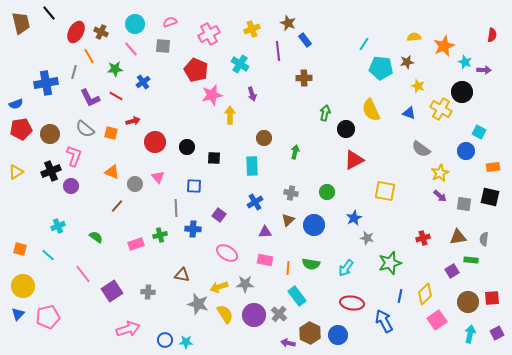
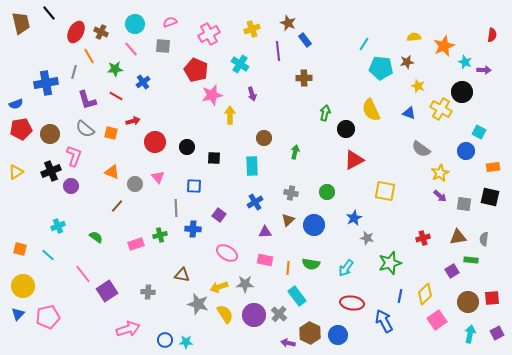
purple L-shape at (90, 98): moved 3 px left, 2 px down; rotated 10 degrees clockwise
purple square at (112, 291): moved 5 px left
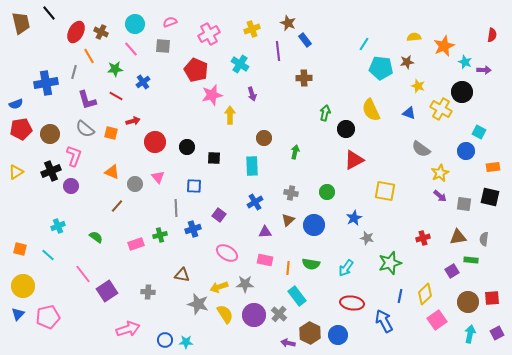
blue cross at (193, 229): rotated 21 degrees counterclockwise
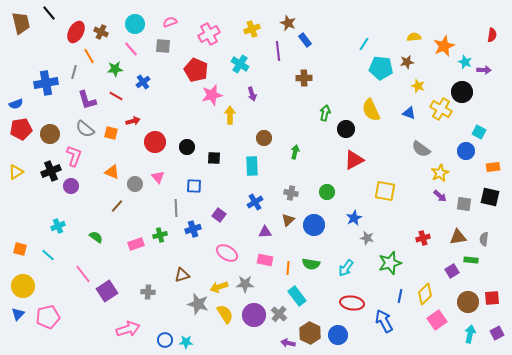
brown triangle at (182, 275): rotated 28 degrees counterclockwise
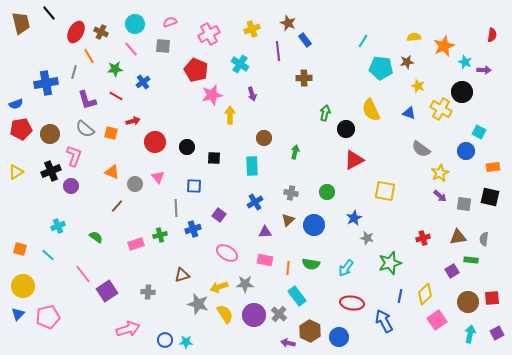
cyan line at (364, 44): moved 1 px left, 3 px up
brown hexagon at (310, 333): moved 2 px up
blue circle at (338, 335): moved 1 px right, 2 px down
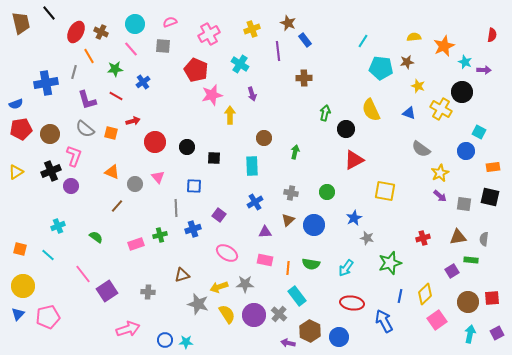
yellow semicircle at (225, 314): moved 2 px right
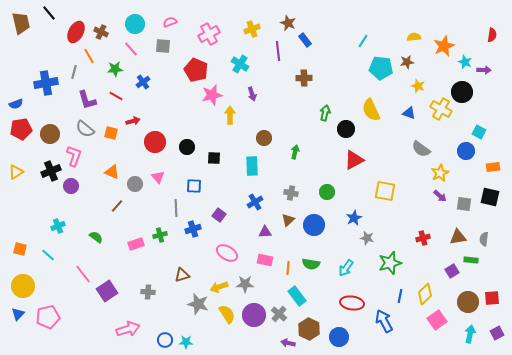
brown hexagon at (310, 331): moved 1 px left, 2 px up
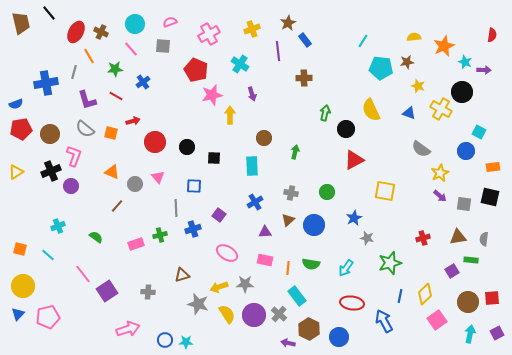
brown star at (288, 23): rotated 21 degrees clockwise
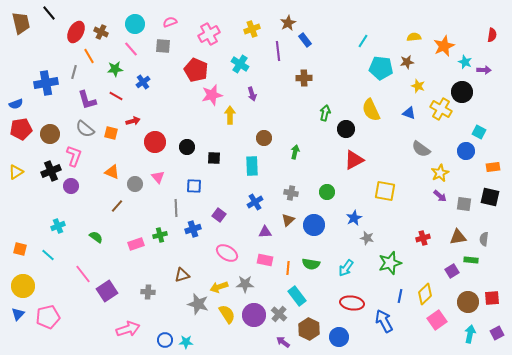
purple arrow at (288, 343): moved 5 px left, 1 px up; rotated 24 degrees clockwise
